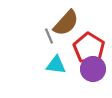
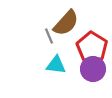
red pentagon: moved 3 px right, 1 px up
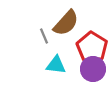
gray line: moved 5 px left
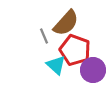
red pentagon: moved 17 px left, 3 px down; rotated 12 degrees counterclockwise
cyan triangle: rotated 35 degrees clockwise
purple circle: moved 1 px down
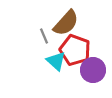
cyan triangle: moved 4 px up
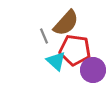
red pentagon: rotated 12 degrees counterclockwise
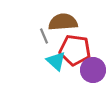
brown semicircle: moved 3 px left, 1 px up; rotated 136 degrees counterclockwise
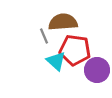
purple circle: moved 4 px right
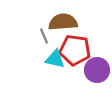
cyan triangle: moved 1 px left, 2 px up; rotated 30 degrees counterclockwise
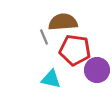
gray line: moved 1 px down
cyan triangle: moved 4 px left, 20 px down
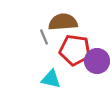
purple circle: moved 9 px up
